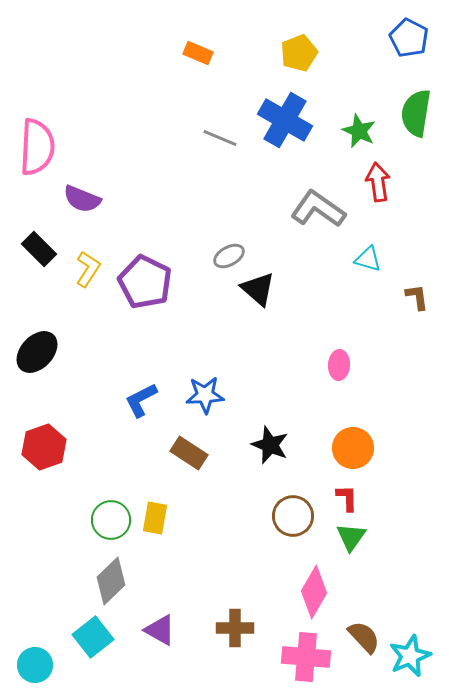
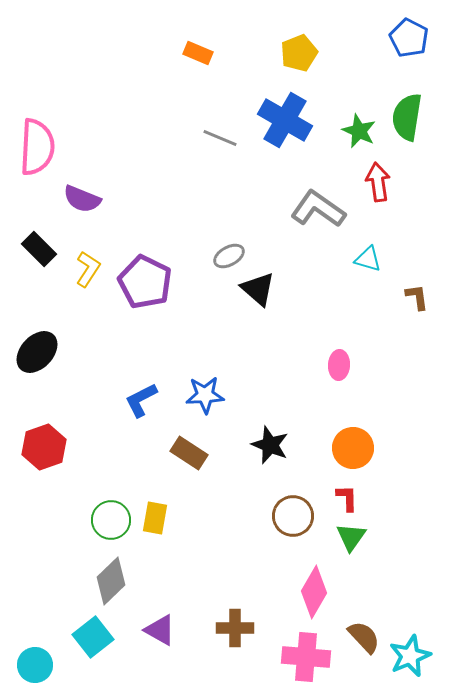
green semicircle: moved 9 px left, 4 px down
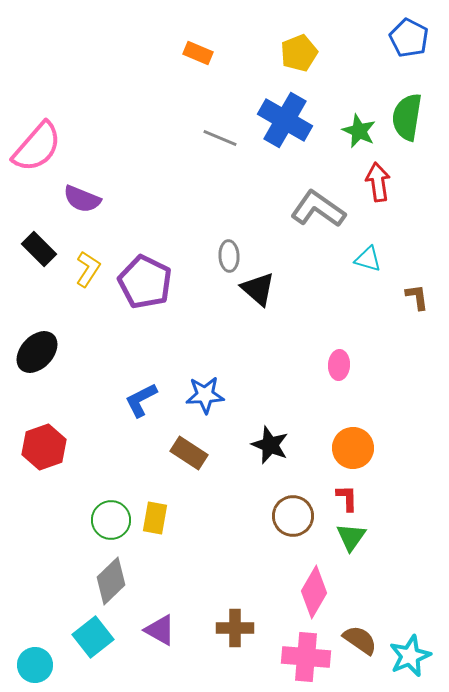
pink semicircle: rotated 38 degrees clockwise
gray ellipse: rotated 64 degrees counterclockwise
brown semicircle: moved 4 px left, 3 px down; rotated 12 degrees counterclockwise
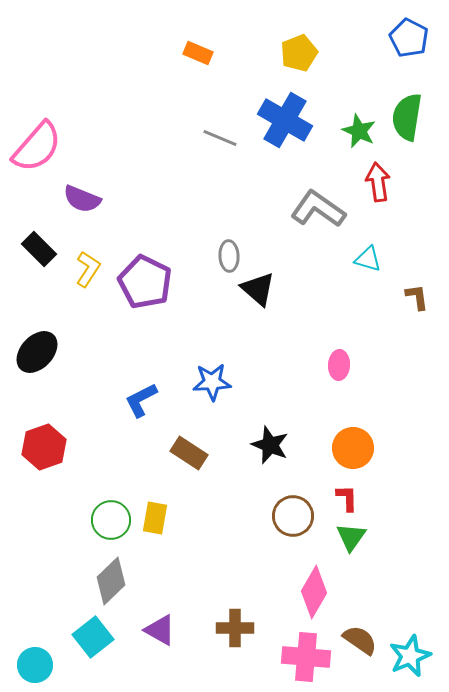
blue star: moved 7 px right, 13 px up
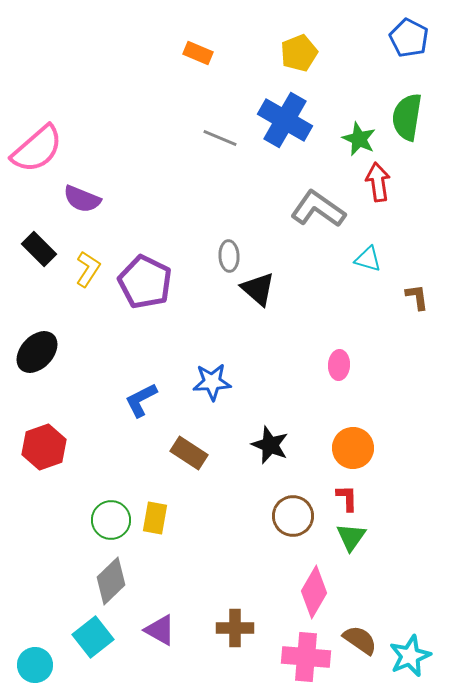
green star: moved 8 px down
pink semicircle: moved 2 px down; rotated 8 degrees clockwise
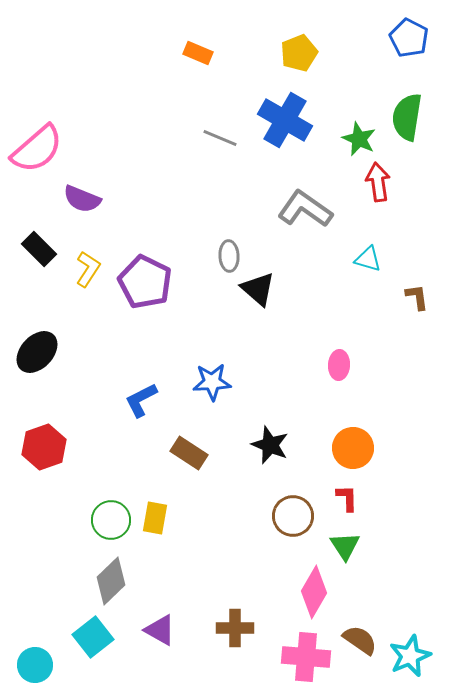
gray L-shape: moved 13 px left
green triangle: moved 6 px left, 9 px down; rotated 8 degrees counterclockwise
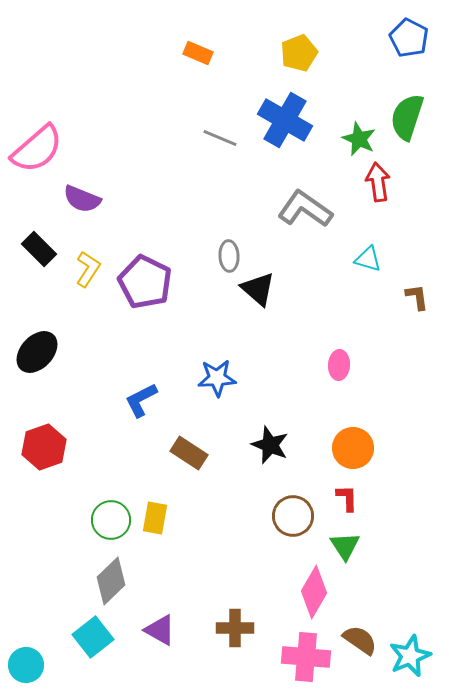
green semicircle: rotated 9 degrees clockwise
blue star: moved 5 px right, 4 px up
cyan circle: moved 9 px left
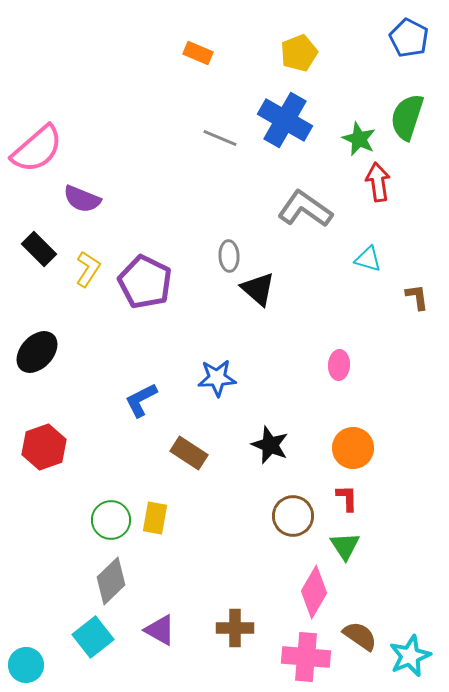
brown semicircle: moved 4 px up
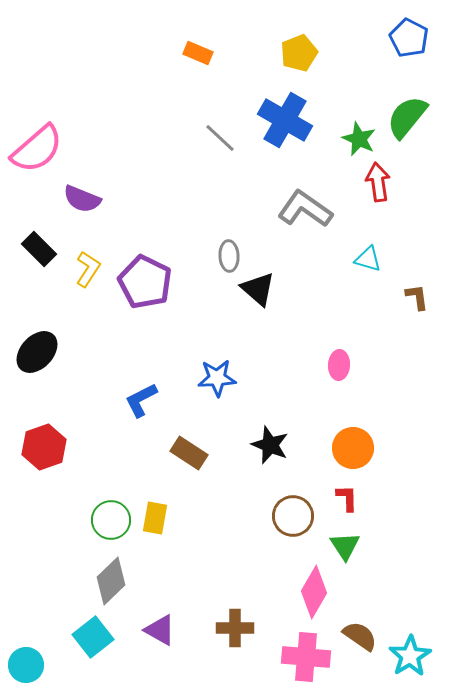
green semicircle: rotated 21 degrees clockwise
gray line: rotated 20 degrees clockwise
cyan star: rotated 9 degrees counterclockwise
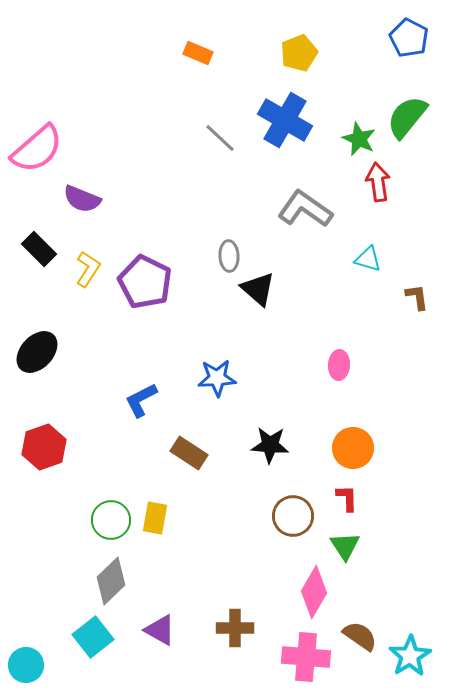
black star: rotated 18 degrees counterclockwise
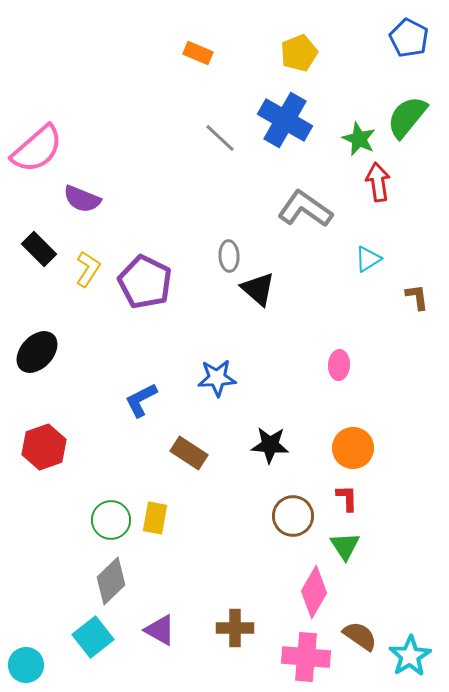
cyan triangle: rotated 48 degrees counterclockwise
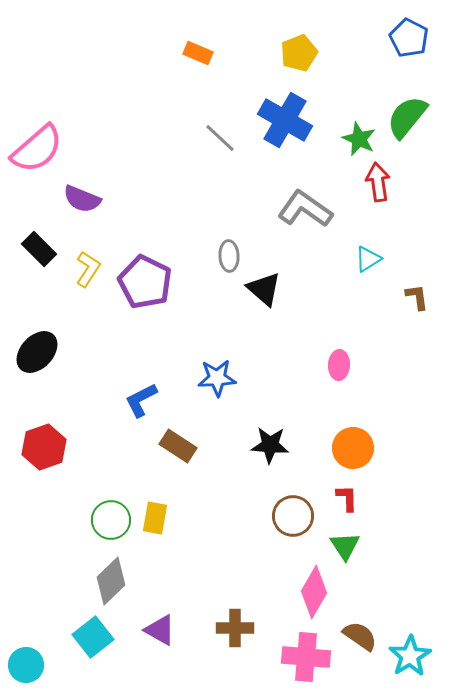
black triangle: moved 6 px right
brown rectangle: moved 11 px left, 7 px up
